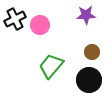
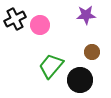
black circle: moved 9 px left
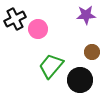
pink circle: moved 2 px left, 4 px down
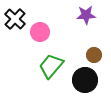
black cross: rotated 20 degrees counterclockwise
pink circle: moved 2 px right, 3 px down
brown circle: moved 2 px right, 3 px down
black circle: moved 5 px right
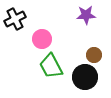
black cross: rotated 20 degrees clockwise
pink circle: moved 2 px right, 7 px down
green trapezoid: rotated 68 degrees counterclockwise
black circle: moved 3 px up
